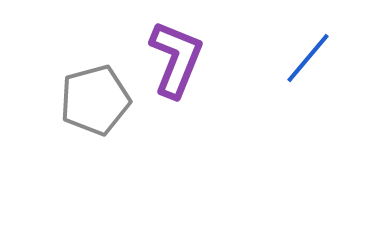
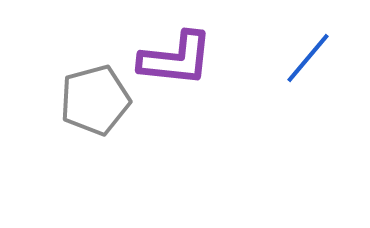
purple L-shape: rotated 74 degrees clockwise
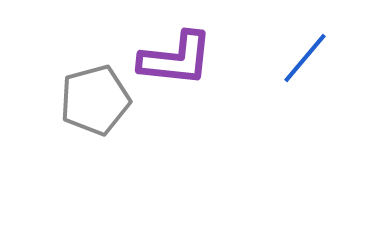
blue line: moved 3 px left
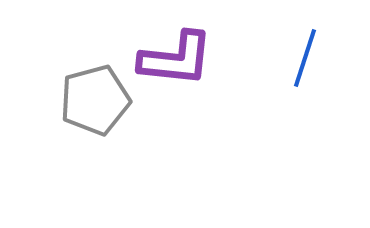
blue line: rotated 22 degrees counterclockwise
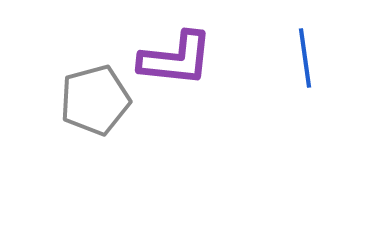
blue line: rotated 26 degrees counterclockwise
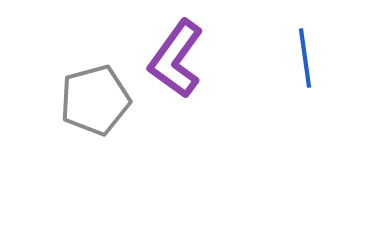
purple L-shape: rotated 120 degrees clockwise
